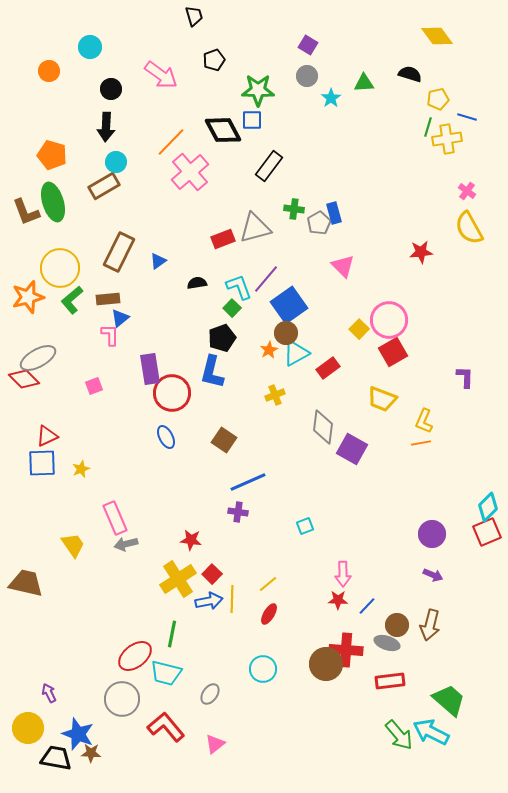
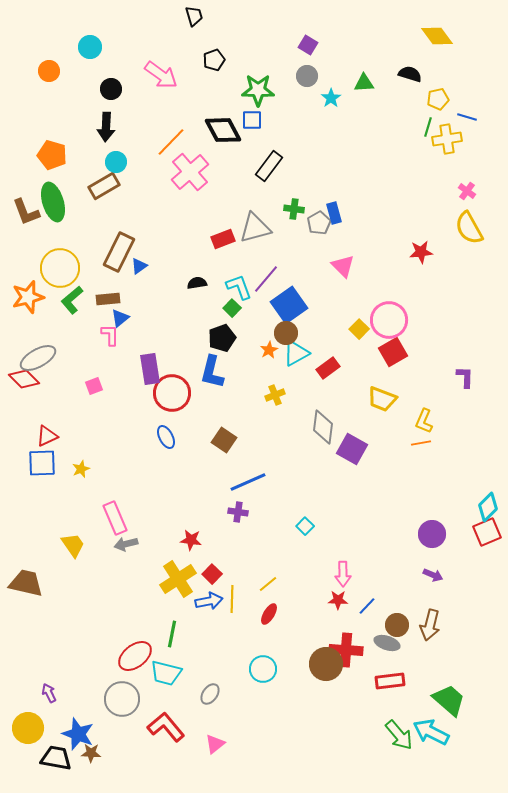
blue triangle at (158, 261): moved 19 px left, 5 px down
cyan square at (305, 526): rotated 24 degrees counterclockwise
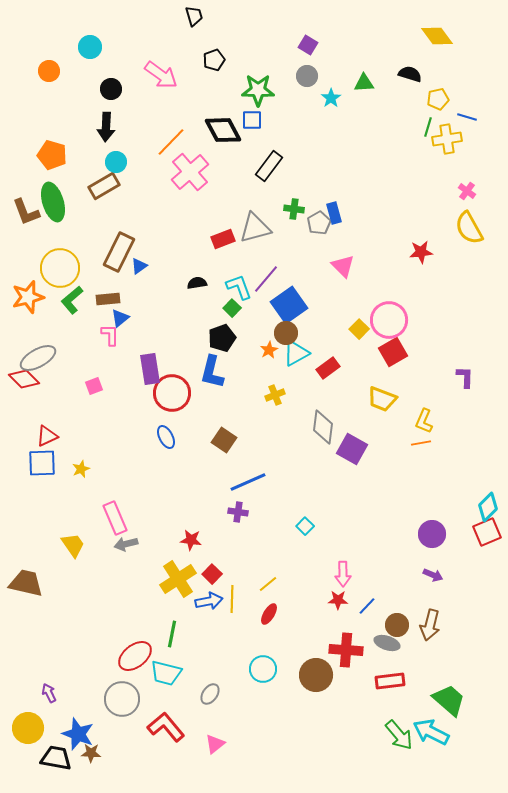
brown circle at (326, 664): moved 10 px left, 11 px down
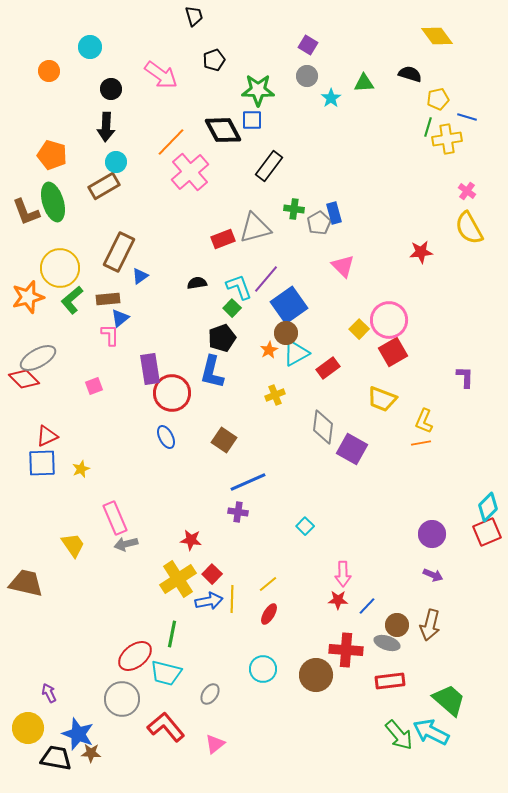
blue triangle at (139, 266): moved 1 px right, 10 px down
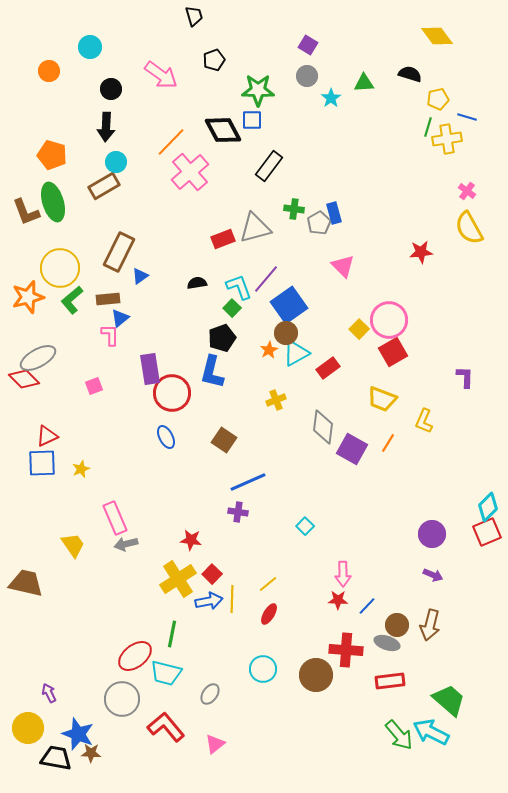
yellow cross at (275, 395): moved 1 px right, 5 px down
orange line at (421, 443): moved 33 px left; rotated 48 degrees counterclockwise
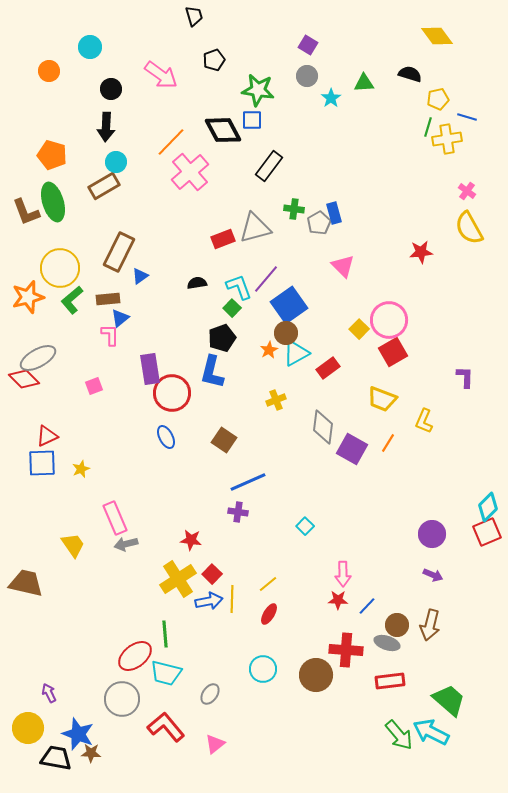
green star at (258, 90): rotated 8 degrees clockwise
green line at (172, 634): moved 7 px left; rotated 16 degrees counterclockwise
